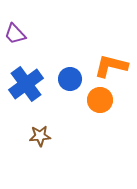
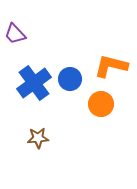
blue cross: moved 8 px right, 1 px up
orange circle: moved 1 px right, 4 px down
brown star: moved 2 px left, 2 px down
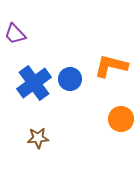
orange circle: moved 20 px right, 15 px down
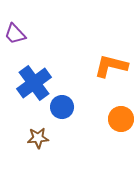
blue circle: moved 8 px left, 28 px down
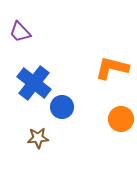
purple trapezoid: moved 5 px right, 2 px up
orange L-shape: moved 1 px right, 2 px down
blue cross: rotated 16 degrees counterclockwise
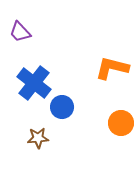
orange circle: moved 4 px down
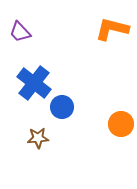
orange L-shape: moved 39 px up
orange circle: moved 1 px down
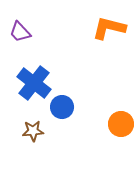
orange L-shape: moved 3 px left, 1 px up
brown star: moved 5 px left, 7 px up
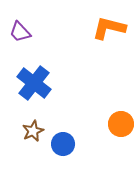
blue circle: moved 1 px right, 37 px down
brown star: rotated 20 degrees counterclockwise
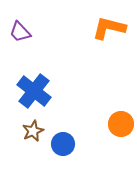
blue cross: moved 8 px down
